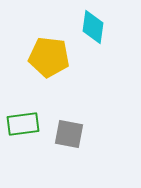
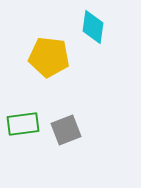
gray square: moved 3 px left, 4 px up; rotated 32 degrees counterclockwise
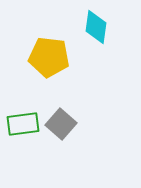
cyan diamond: moved 3 px right
gray square: moved 5 px left, 6 px up; rotated 28 degrees counterclockwise
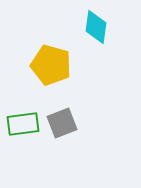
yellow pentagon: moved 2 px right, 8 px down; rotated 9 degrees clockwise
gray square: moved 1 px right, 1 px up; rotated 28 degrees clockwise
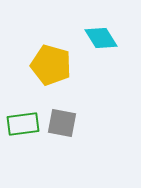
cyan diamond: moved 5 px right, 11 px down; rotated 40 degrees counterclockwise
gray square: rotated 32 degrees clockwise
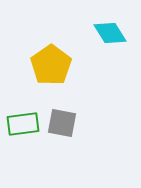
cyan diamond: moved 9 px right, 5 px up
yellow pentagon: rotated 21 degrees clockwise
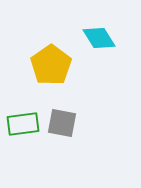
cyan diamond: moved 11 px left, 5 px down
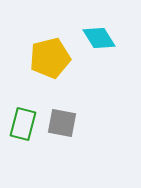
yellow pentagon: moved 1 px left, 7 px up; rotated 21 degrees clockwise
green rectangle: rotated 68 degrees counterclockwise
